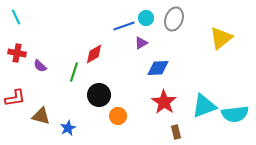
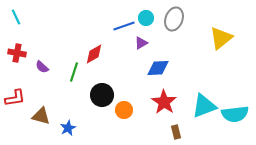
purple semicircle: moved 2 px right, 1 px down
black circle: moved 3 px right
orange circle: moved 6 px right, 6 px up
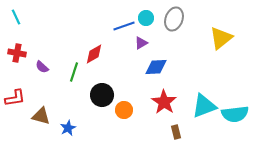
blue diamond: moved 2 px left, 1 px up
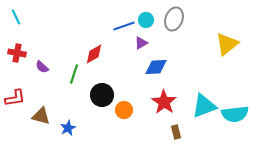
cyan circle: moved 2 px down
yellow triangle: moved 6 px right, 6 px down
green line: moved 2 px down
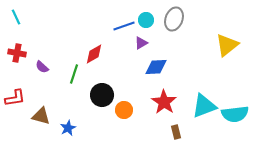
yellow triangle: moved 1 px down
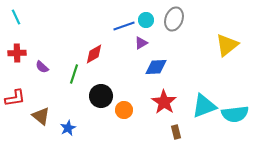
red cross: rotated 12 degrees counterclockwise
black circle: moved 1 px left, 1 px down
brown triangle: rotated 24 degrees clockwise
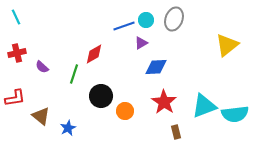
red cross: rotated 12 degrees counterclockwise
orange circle: moved 1 px right, 1 px down
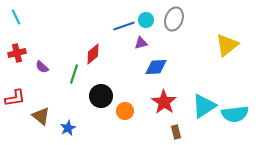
purple triangle: rotated 16 degrees clockwise
red diamond: moved 1 px left; rotated 10 degrees counterclockwise
cyan triangle: rotated 12 degrees counterclockwise
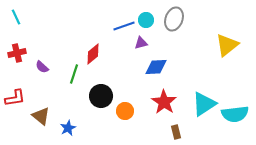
cyan triangle: moved 2 px up
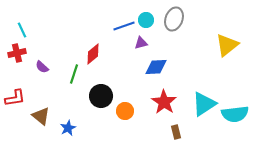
cyan line: moved 6 px right, 13 px down
